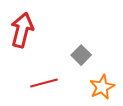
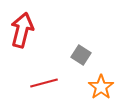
gray square: rotated 12 degrees counterclockwise
orange star: moved 1 px left; rotated 10 degrees counterclockwise
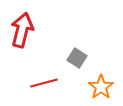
gray square: moved 4 px left, 3 px down
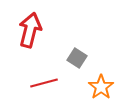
red arrow: moved 8 px right
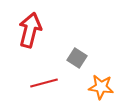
orange star: rotated 30 degrees counterclockwise
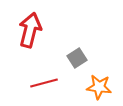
gray square: rotated 24 degrees clockwise
orange star: moved 2 px left
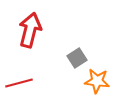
red line: moved 25 px left
orange star: moved 2 px left, 6 px up
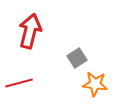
red arrow: moved 1 px down
orange star: moved 2 px left, 3 px down
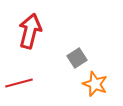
orange star: rotated 15 degrees clockwise
